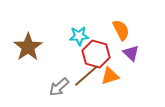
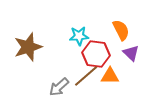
brown star: rotated 16 degrees clockwise
red hexagon: rotated 8 degrees counterclockwise
orange triangle: rotated 18 degrees clockwise
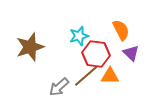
cyan star: rotated 12 degrees counterclockwise
brown star: moved 2 px right
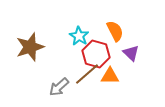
orange semicircle: moved 6 px left, 1 px down
cyan star: rotated 24 degrees counterclockwise
red hexagon: rotated 8 degrees clockwise
brown line: moved 1 px right, 2 px up
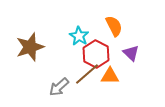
orange semicircle: moved 1 px left, 5 px up
red hexagon: rotated 12 degrees clockwise
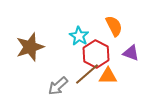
purple triangle: rotated 24 degrees counterclockwise
orange triangle: moved 2 px left
gray arrow: moved 1 px left, 1 px up
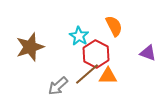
purple triangle: moved 17 px right
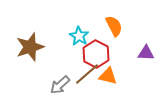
purple triangle: moved 2 px left; rotated 18 degrees counterclockwise
orange triangle: rotated 12 degrees clockwise
gray arrow: moved 2 px right, 1 px up
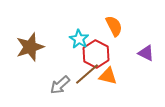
cyan star: moved 3 px down
purple triangle: rotated 24 degrees clockwise
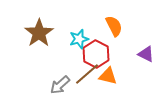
cyan star: rotated 24 degrees clockwise
brown star: moved 9 px right, 14 px up; rotated 16 degrees counterclockwise
purple triangle: moved 1 px down
